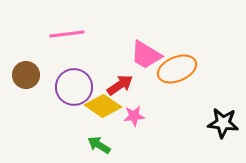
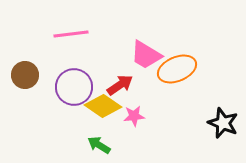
pink line: moved 4 px right
brown circle: moved 1 px left
black star: rotated 16 degrees clockwise
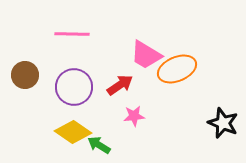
pink line: moved 1 px right; rotated 8 degrees clockwise
yellow diamond: moved 30 px left, 26 px down
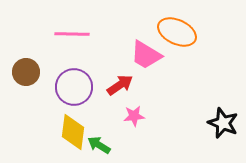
orange ellipse: moved 37 px up; rotated 48 degrees clockwise
brown circle: moved 1 px right, 3 px up
yellow diamond: rotated 63 degrees clockwise
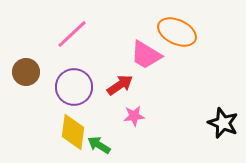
pink line: rotated 44 degrees counterclockwise
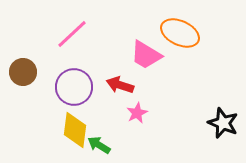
orange ellipse: moved 3 px right, 1 px down
brown circle: moved 3 px left
red arrow: rotated 128 degrees counterclockwise
pink star: moved 3 px right, 3 px up; rotated 20 degrees counterclockwise
yellow diamond: moved 2 px right, 2 px up
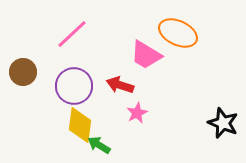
orange ellipse: moved 2 px left
purple circle: moved 1 px up
yellow diamond: moved 5 px right, 5 px up
